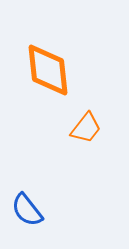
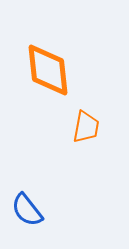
orange trapezoid: moved 1 px up; rotated 28 degrees counterclockwise
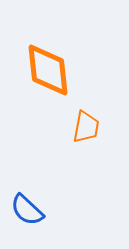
blue semicircle: rotated 9 degrees counterclockwise
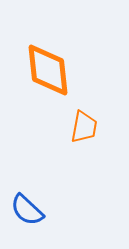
orange trapezoid: moved 2 px left
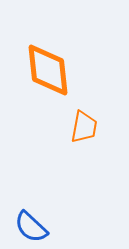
blue semicircle: moved 4 px right, 17 px down
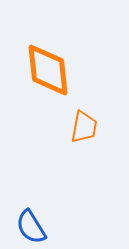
blue semicircle: rotated 15 degrees clockwise
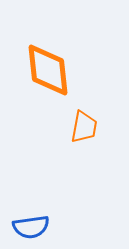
blue semicircle: rotated 66 degrees counterclockwise
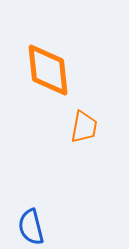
blue semicircle: rotated 84 degrees clockwise
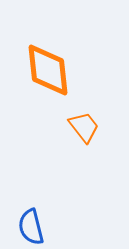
orange trapezoid: rotated 48 degrees counterclockwise
